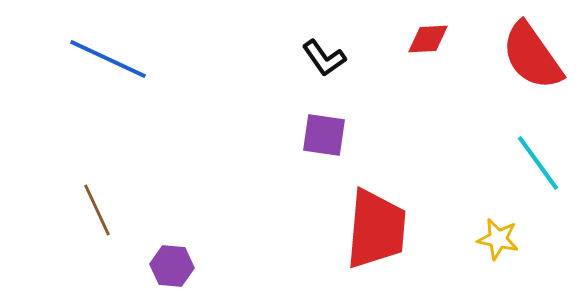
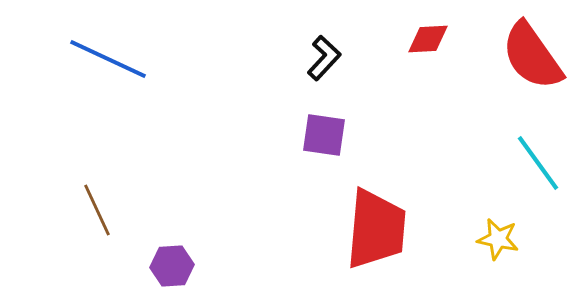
black L-shape: rotated 102 degrees counterclockwise
purple hexagon: rotated 9 degrees counterclockwise
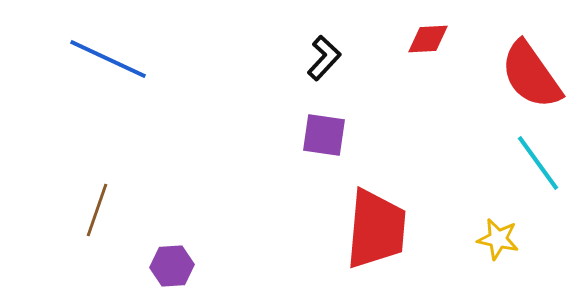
red semicircle: moved 1 px left, 19 px down
brown line: rotated 44 degrees clockwise
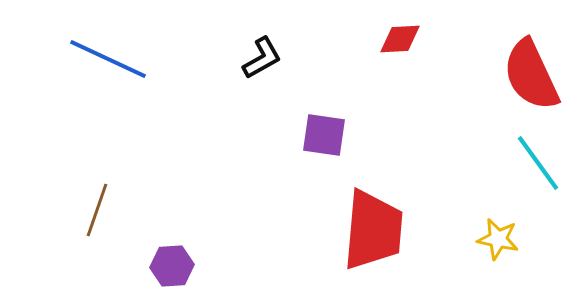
red diamond: moved 28 px left
black L-shape: moved 62 px left; rotated 18 degrees clockwise
red semicircle: rotated 10 degrees clockwise
red trapezoid: moved 3 px left, 1 px down
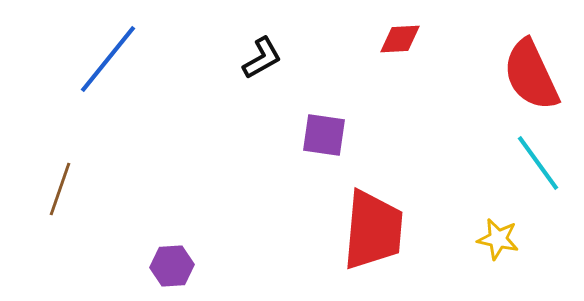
blue line: rotated 76 degrees counterclockwise
brown line: moved 37 px left, 21 px up
